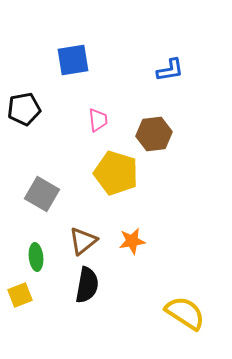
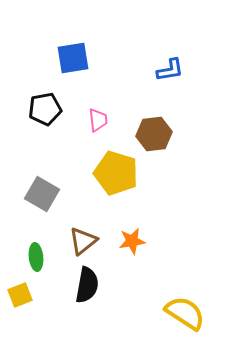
blue square: moved 2 px up
black pentagon: moved 21 px right
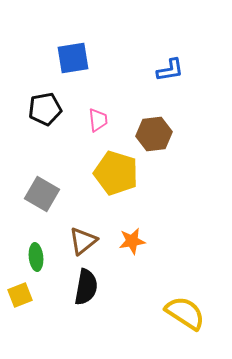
black semicircle: moved 1 px left, 2 px down
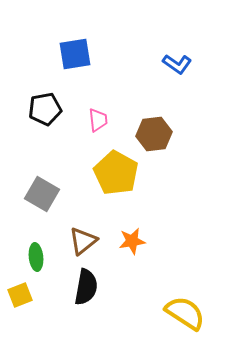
blue square: moved 2 px right, 4 px up
blue L-shape: moved 7 px right, 6 px up; rotated 44 degrees clockwise
yellow pentagon: rotated 12 degrees clockwise
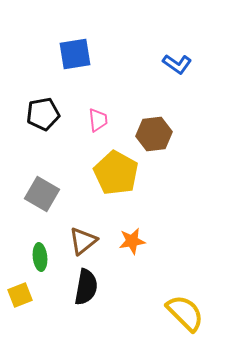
black pentagon: moved 2 px left, 5 px down
green ellipse: moved 4 px right
yellow semicircle: rotated 12 degrees clockwise
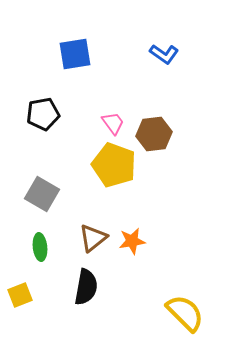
blue L-shape: moved 13 px left, 10 px up
pink trapezoid: moved 15 px right, 3 px down; rotated 30 degrees counterclockwise
yellow pentagon: moved 2 px left, 8 px up; rotated 9 degrees counterclockwise
brown triangle: moved 10 px right, 3 px up
green ellipse: moved 10 px up
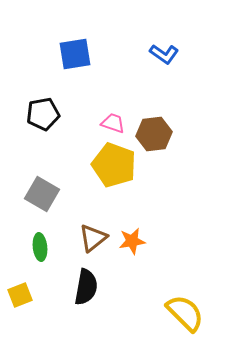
pink trapezoid: rotated 35 degrees counterclockwise
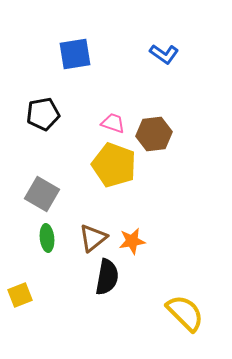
green ellipse: moved 7 px right, 9 px up
black semicircle: moved 21 px right, 10 px up
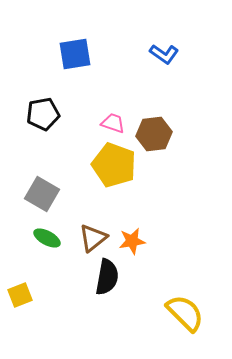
green ellipse: rotated 56 degrees counterclockwise
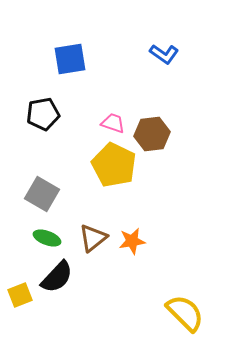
blue square: moved 5 px left, 5 px down
brown hexagon: moved 2 px left
yellow pentagon: rotated 6 degrees clockwise
green ellipse: rotated 8 degrees counterclockwise
black semicircle: moved 50 px left; rotated 33 degrees clockwise
